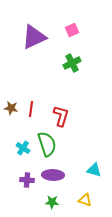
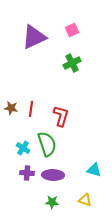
purple cross: moved 7 px up
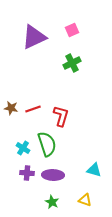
red line: moved 2 px right; rotated 63 degrees clockwise
green star: rotated 24 degrees clockwise
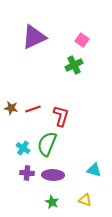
pink square: moved 10 px right, 10 px down; rotated 32 degrees counterclockwise
green cross: moved 2 px right, 2 px down
green semicircle: rotated 140 degrees counterclockwise
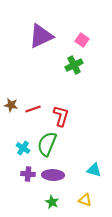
purple triangle: moved 7 px right, 1 px up
brown star: moved 3 px up
purple cross: moved 1 px right, 1 px down
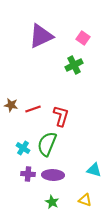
pink square: moved 1 px right, 2 px up
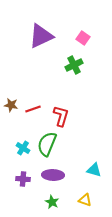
purple cross: moved 5 px left, 5 px down
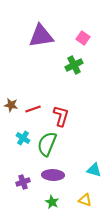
purple triangle: rotated 16 degrees clockwise
cyan cross: moved 10 px up
purple cross: moved 3 px down; rotated 24 degrees counterclockwise
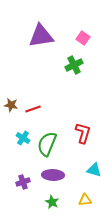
red L-shape: moved 22 px right, 17 px down
yellow triangle: rotated 24 degrees counterclockwise
